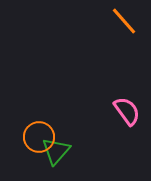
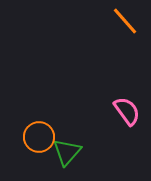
orange line: moved 1 px right
green triangle: moved 11 px right, 1 px down
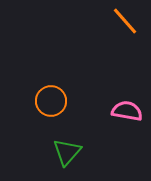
pink semicircle: rotated 44 degrees counterclockwise
orange circle: moved 12 px right, 36 px up
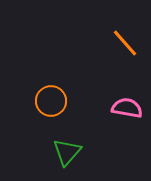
orange line: moved 22 px down
pink semicircle: moved 3 px up
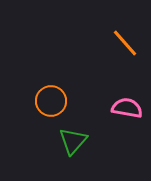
green triangle: moved 6 px right, 11 px up
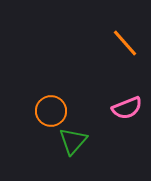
orange circle: moved 10 px down
pink semicircle: rotated 148 degrees clockwise
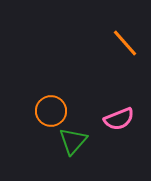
pink semicircle: moved 8 px left, 11 px down
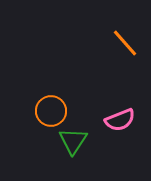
pink semicircle: moved 1 px right, 1 px down
green triangle: rotated 8 degrees counterclockwise
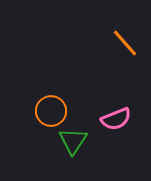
pink semicircle: moved 4 px left, 1 px up
